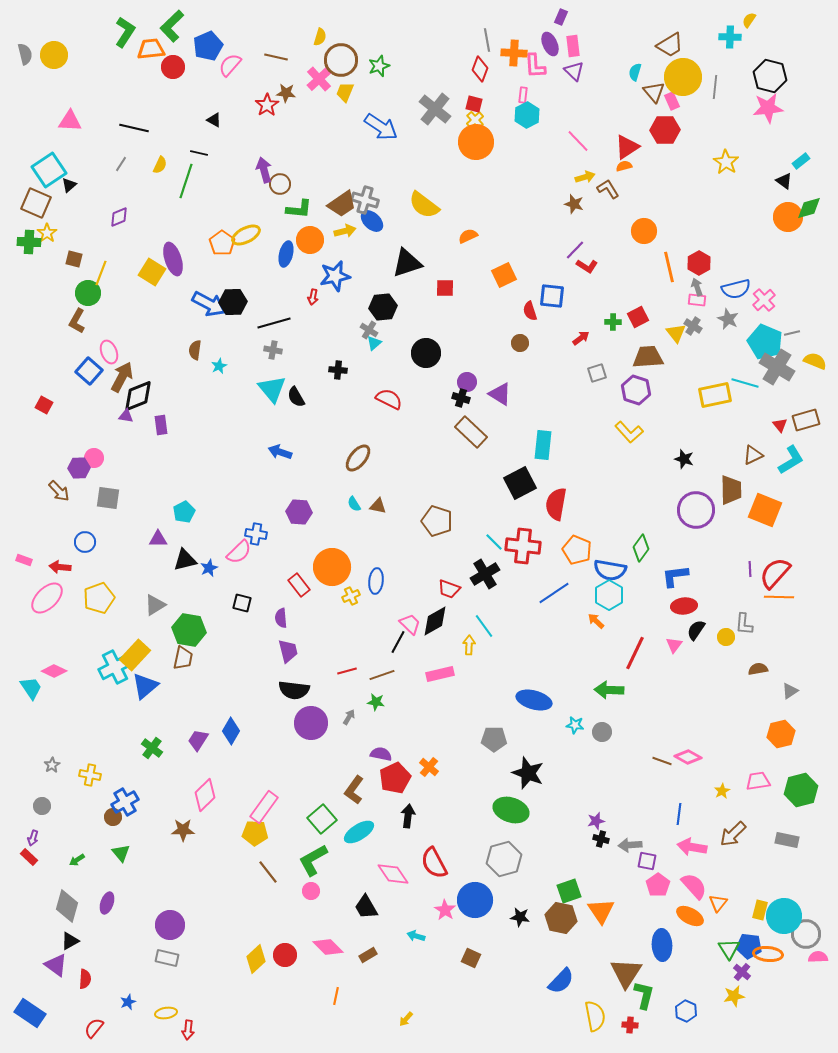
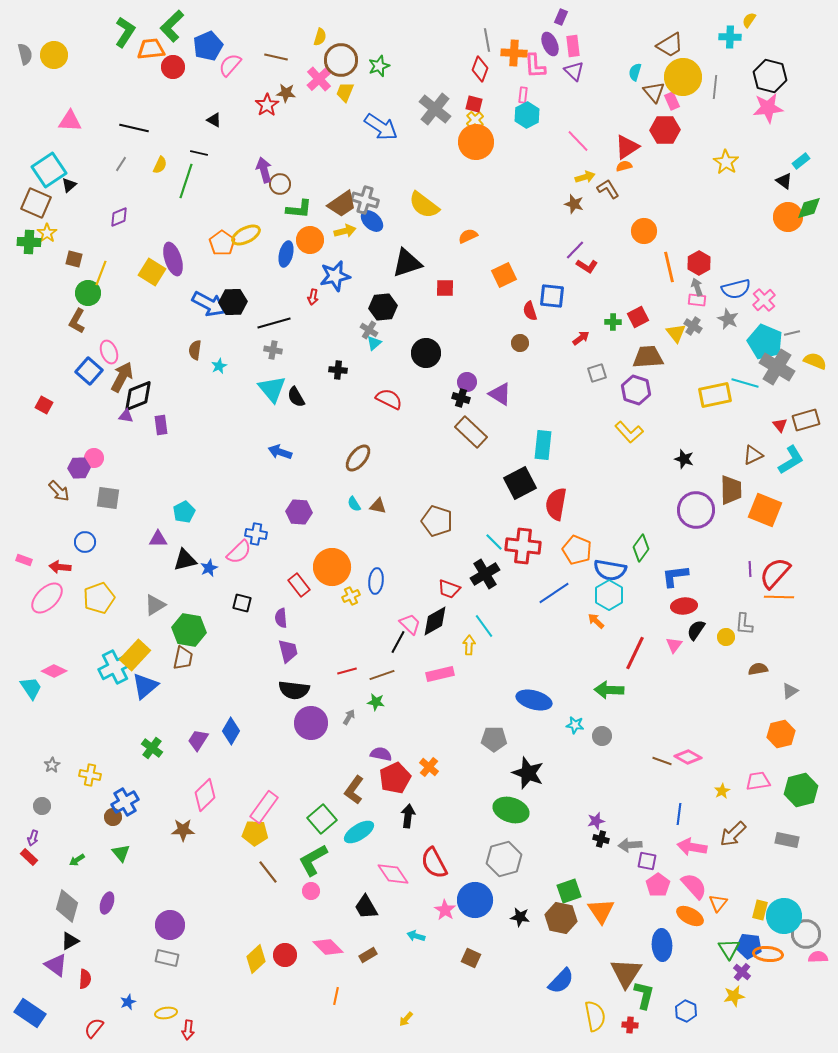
gray circle at (602, 732): moved 4 px down
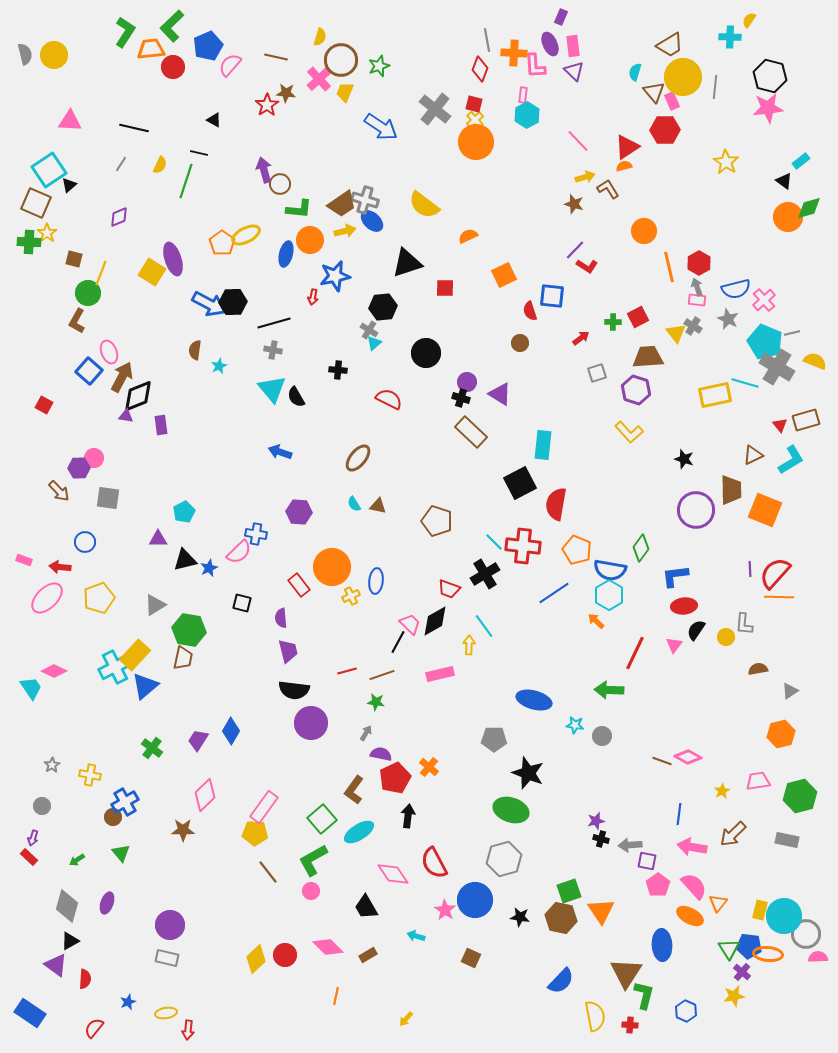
gray arrow at (349, 717): moved 17 px right, 16 px down
green hexagon at (801, 790): moved 1 px left, 6 px down
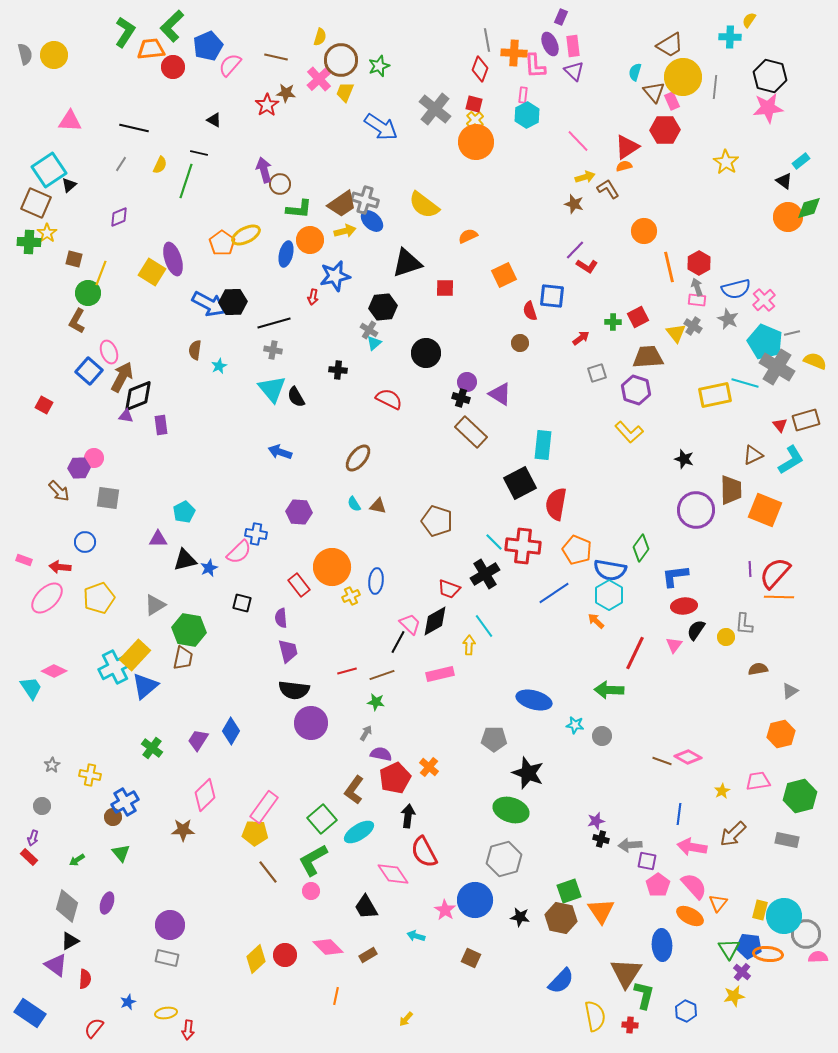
red semicircle at (434, 863): moved 10 px left, 11 px up
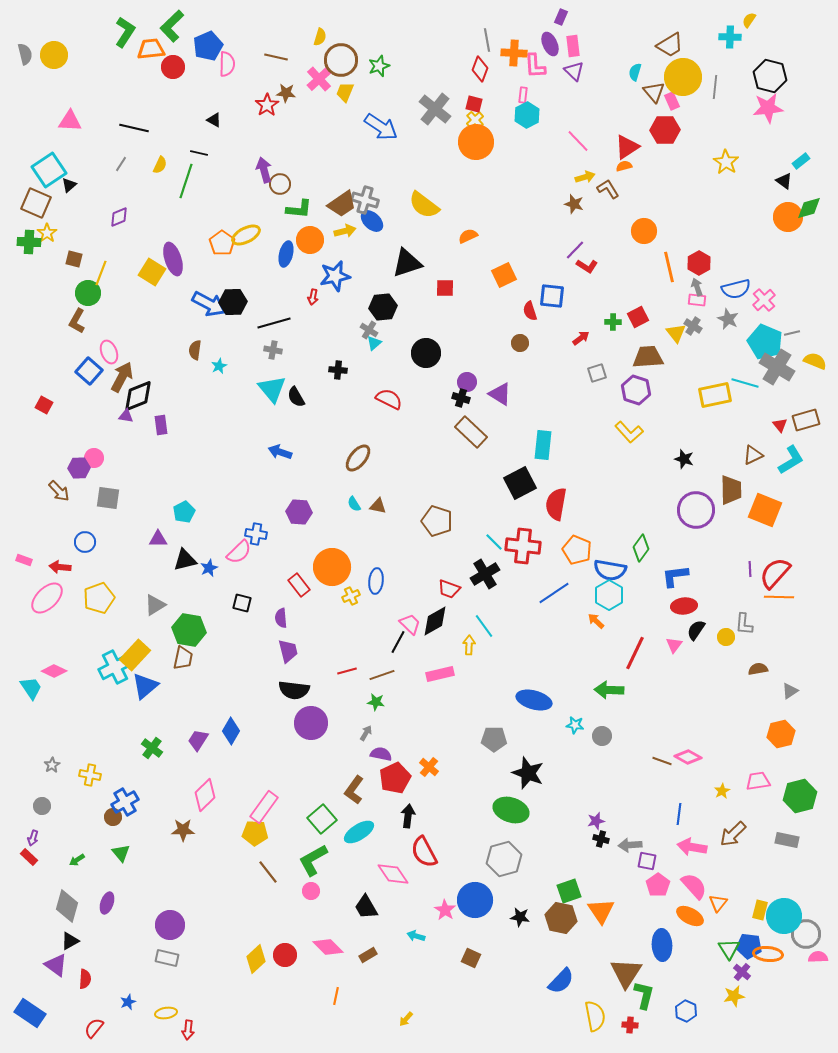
pink semicircle at (230, 65): moved 3 px left, 1 px up; rotated 140 degrees clockwise
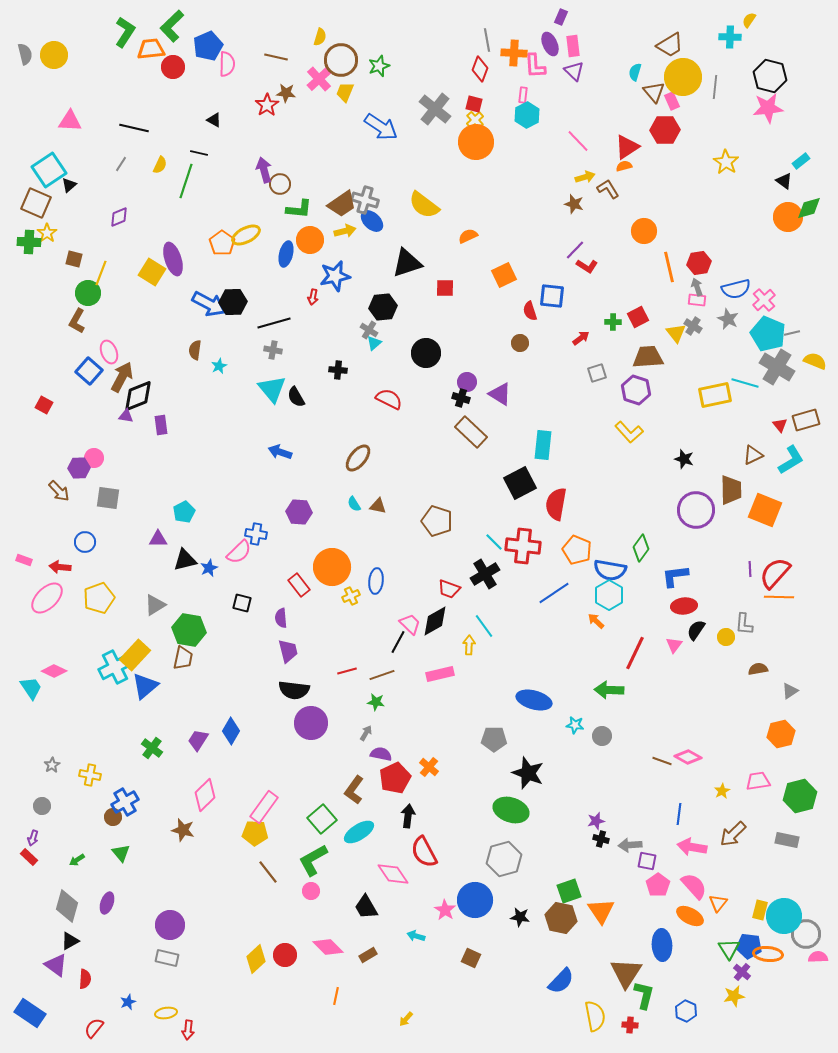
red hexagon at (699, 263): rotated 20 degrees clockwise
cyan pentagon at (765, 342): moved 3 px right, 8 px up
brown star at (183, 830): rotated 15 degrees clockwise
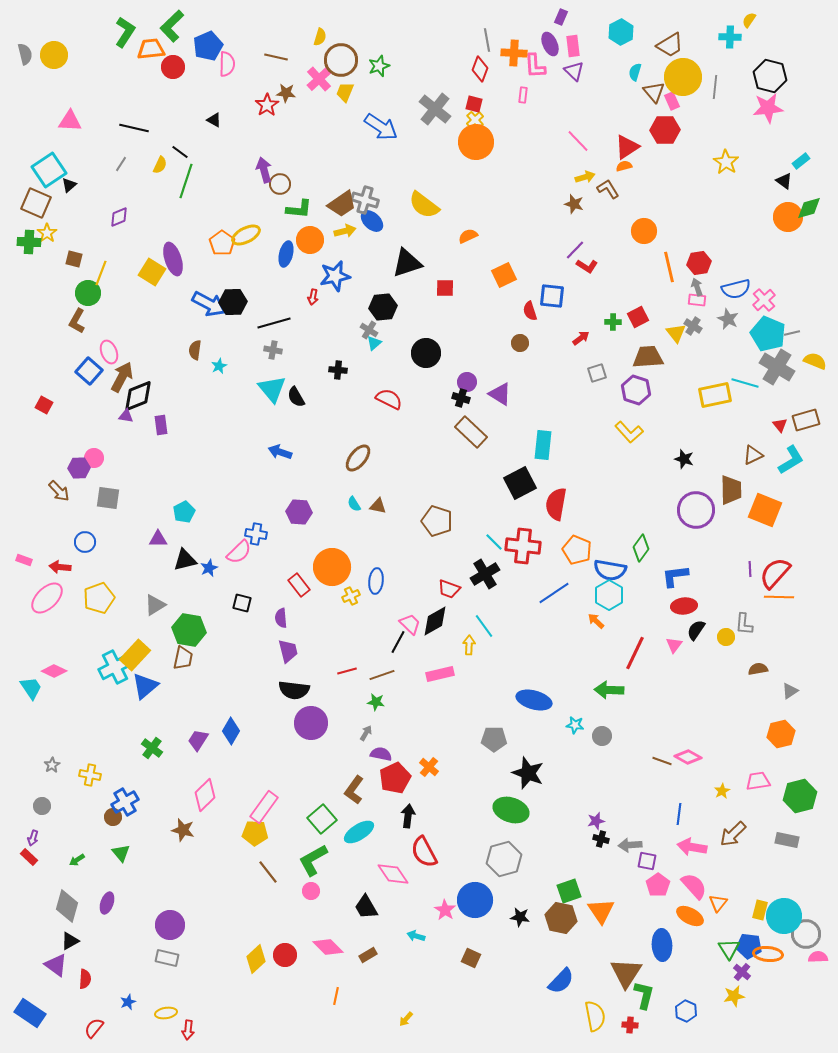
cyan hexagon at (527, 115): moved 94 px right, 83 px up
black line at (199, 153): moved 19 px left, 1 px up; rotated 24 degrees clockwise
